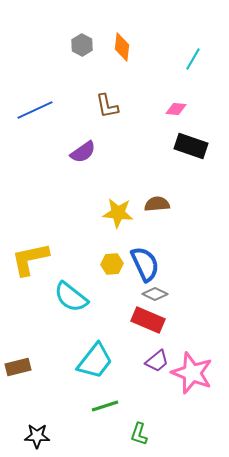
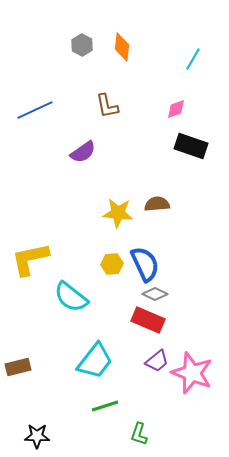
pink diamond: rotated 25 degrees counterclockwise
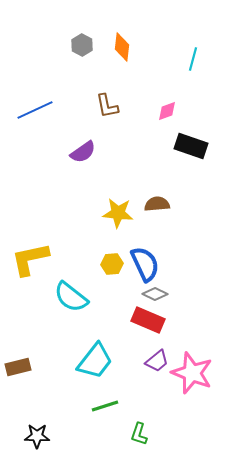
cyan line: rotated 15 degrees counterclockwise
pink diamond: moved 9 px left, 2 px down
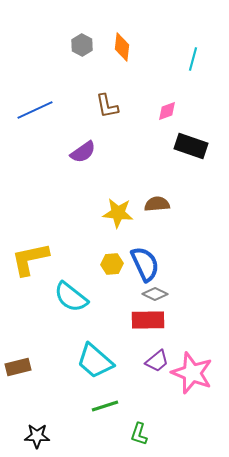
red rectangle: rotated 24 degrees counterclockwise
cyan trapezoid: rotated 93 degrees clockwise
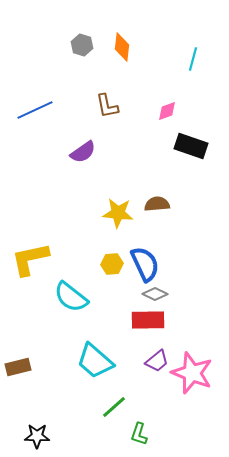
gray hexagon: rotated 10 degrees counterclockwise
green line: moved 9 px right, 1 px down; rotated 24 degrees counterclockwise
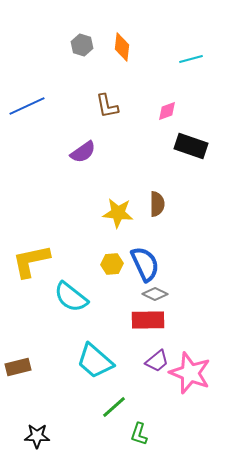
cyan line: moved 2 px left; rotated 60 degrees clockwise
blue line: moved 8 px left, 4 px up
brown semicircle: rotated 95 degrees clockwise
yellow L-shape: moved 1 px right, 2 px down
pink star: moved 2 px left
